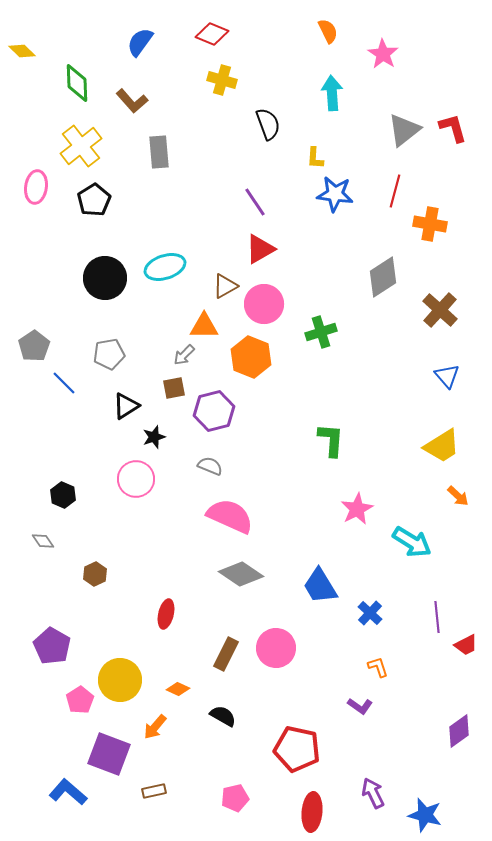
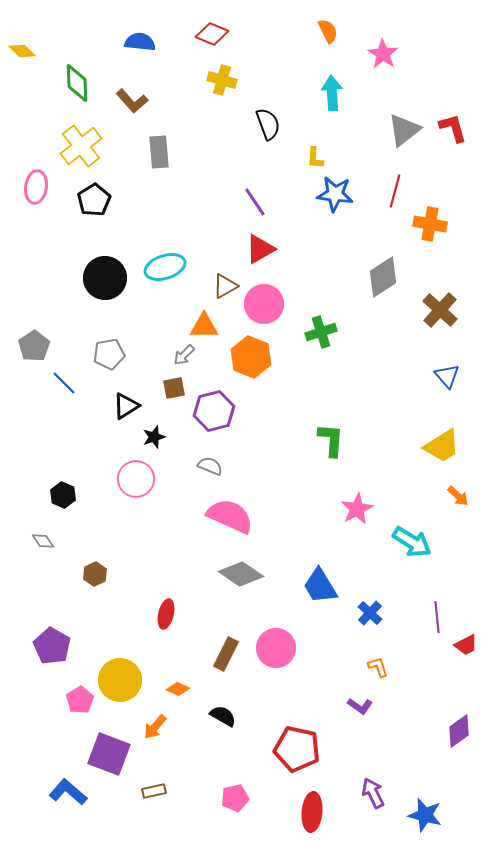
blue semicircle at (140, 42): rotated 60 degrees clockwise
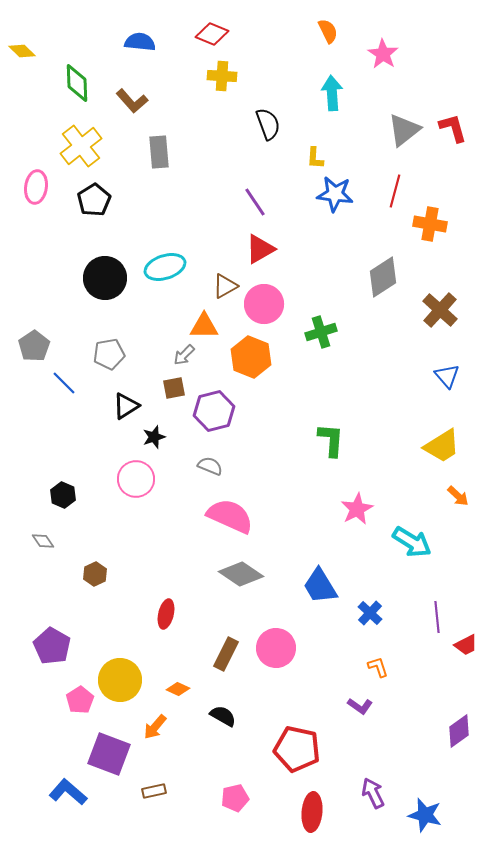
yellow cross at (222, 80): moved 4 px up; rotated 12 degrees counterclockwise
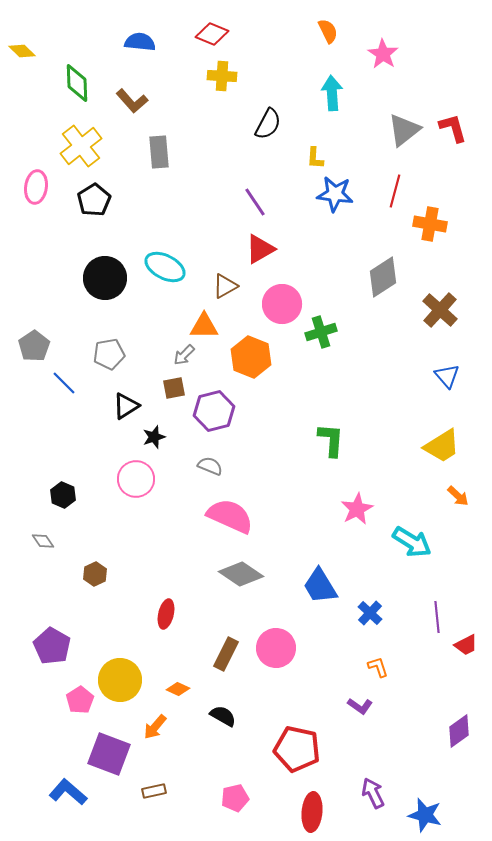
black semicircle at (268, 124): rotated 48 degrees clockwise
cyan ellipse at (165, 267): rotated 45 degrees clockwise
pink circle at (264, 304): moved 18 px right
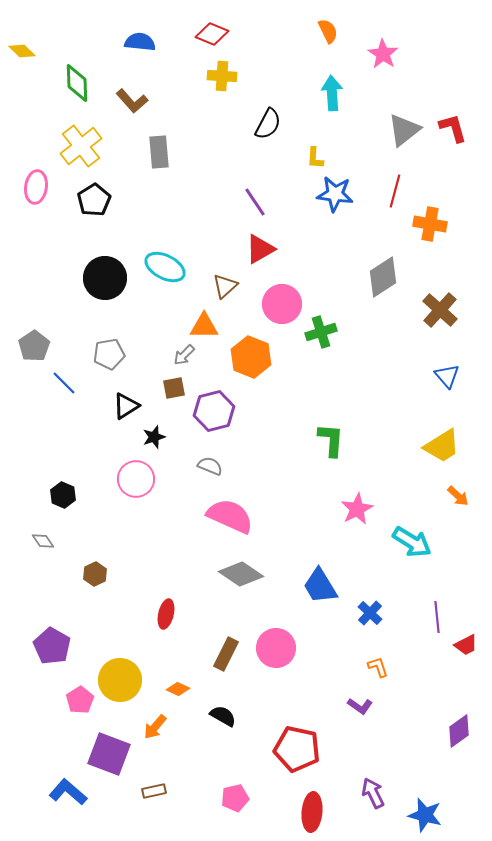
brown triangle at (225, 286): rotated 12 degrees counterclockwise
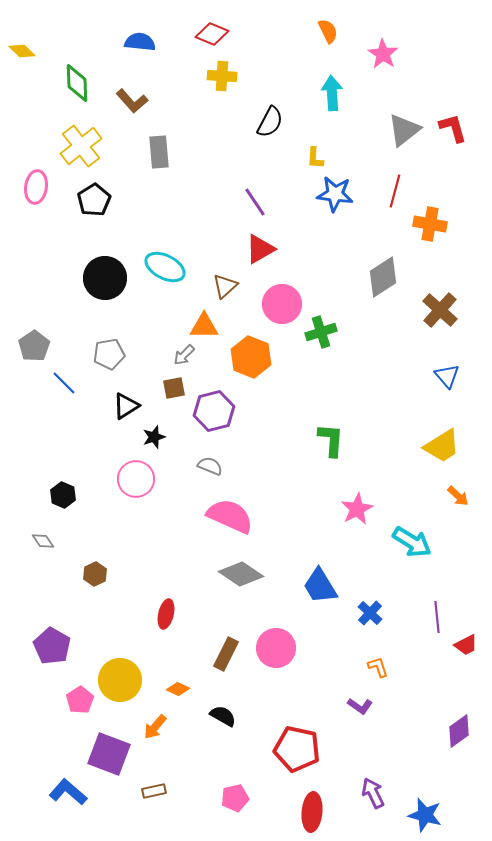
black semicircle at (268, 124): moved 2 px right, 2 px up
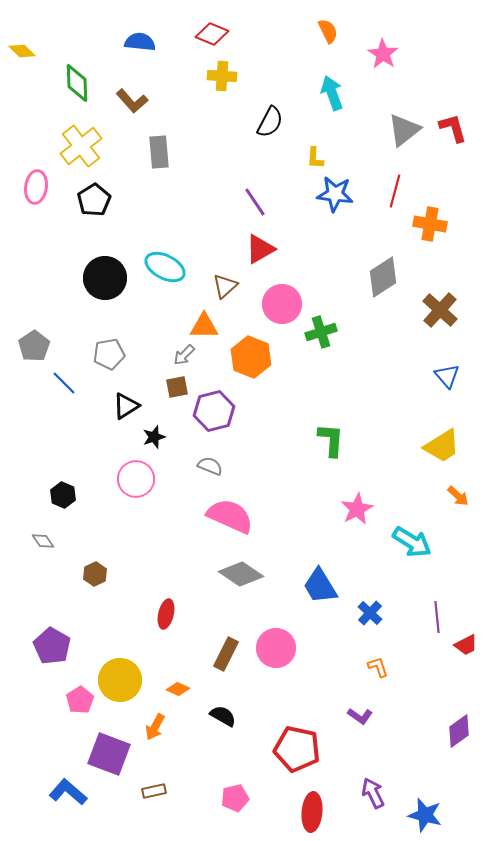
cyan arrow at (332, 93): rotated 16 degrees counterclockwise
brown square at (174, 388): moved 3 px right, 1 px up
purple L-shape at (360, 706): moved 10 px down
orange arrow at (155, 727): rotated 12 degrees counterclockwise
